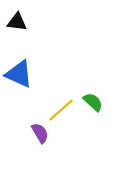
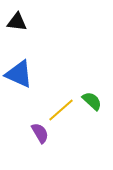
green semicircle: moved 1 px left, 1 px up
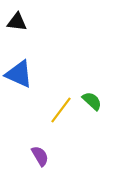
yellow line: rotated 12 degrees counterclockwise
purple semicircle: moved 23 px down
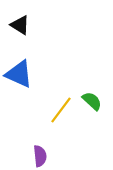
black triangle: moved 3 px right, 3 px down; rotated 25 degrees clockwise
purple semicircle: rotated 25 degrees clockwise
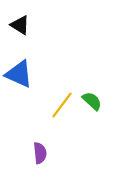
yellow line: moved 1 px right, 5 px up
purple semicircle: moved 3 px up
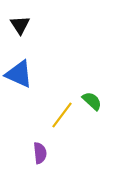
black triangle: rotated 25 degrees clockwise
yellow line: moved 10 px down
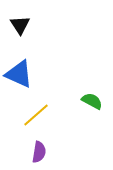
green semicircle: rotated 15 degrees counterclockwise
yellow line: moved 26 px left; rotated 12 degrees clockwise
purple semicircle: moved 1 px left, 1 px up; rotated 15 degrees clockwise
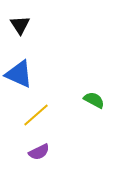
green semicircle: moved 2 px right, 1 px up
purple semicircle: rotated 55 degrees clockwise
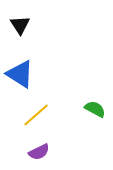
blue triangle: moved 1 px right; rotated 8 degrees clockwise
green semicircle: moved 1 px right, 9 px down
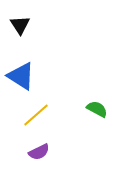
blue triangle: moved 1 px right, 2 px down
green semicircle: moved 2 px right
